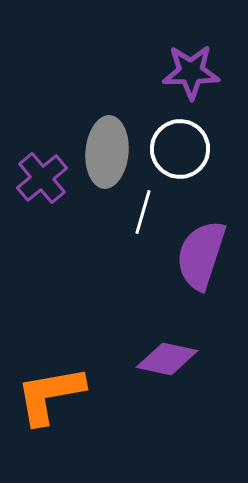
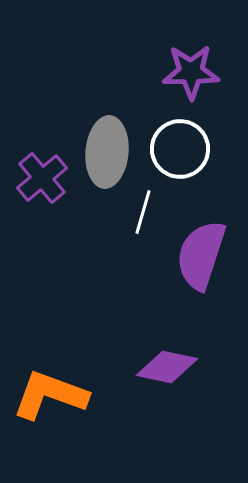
purple diamond: moved 8 px down
orange L-shape: rotated 30 degrees clockwise
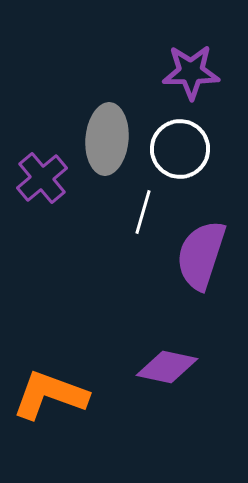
gray ellipse: moved 13 px up
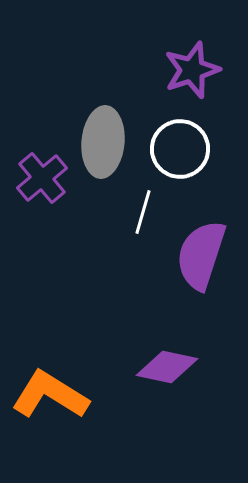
purple star: moved 1 px right, 2 px up; rotated 18 degrees counterclockwise
gray ellipse: moved 4 px left, 3 px down
orange L-shape: rotated 12 degrees clockwise
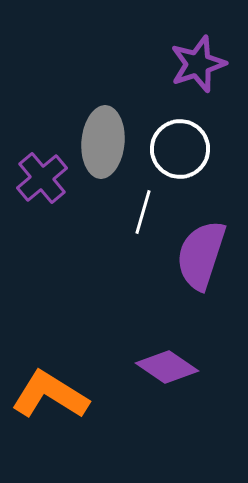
purple star: moved 6 px right, 6 px up
purple diamond: rotated 22 degrees clockwise
